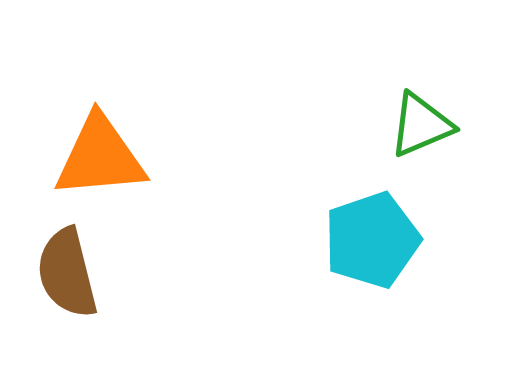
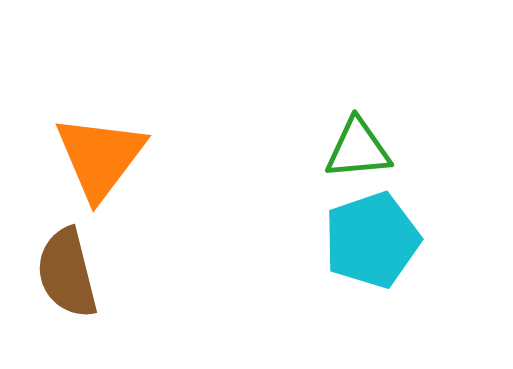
green triangle: moved 63 px left, 24 px down; rotated 18 degrees clockwise
orange triangle: rotated 48 degrees counterclockwise
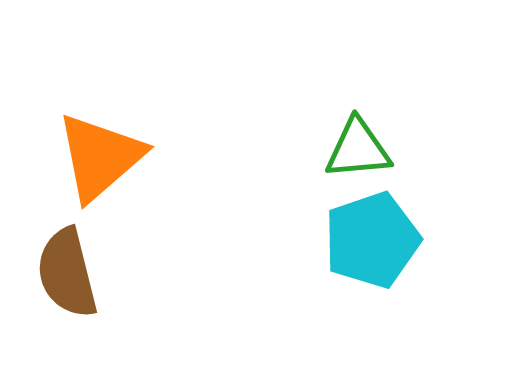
orange triangle: rotated 12 degrees clockwise
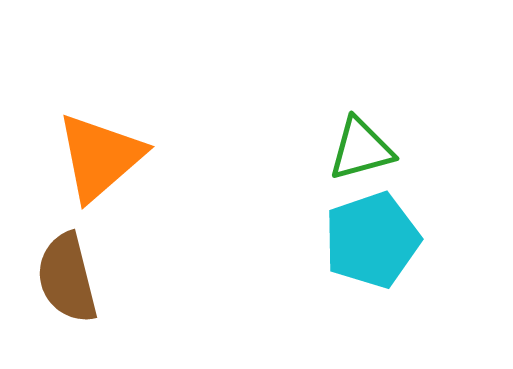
green triangle: moved 3 px right; rotated 10 degrees counterclockwise
brown semicircle: moved 5 px down
